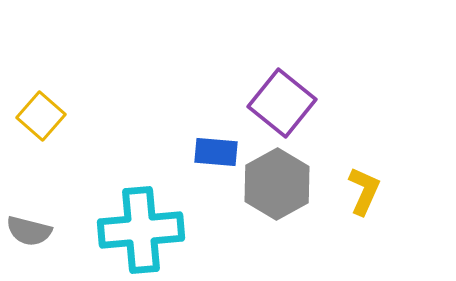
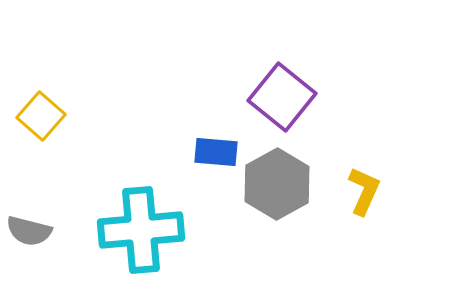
purple square: moved 6 px up
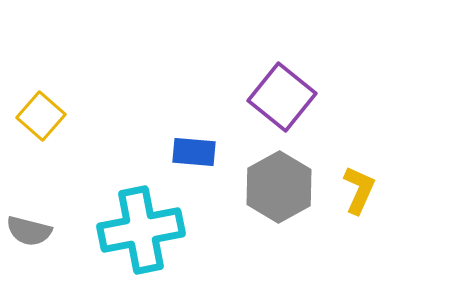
blue rectangle: moved 22 px left
gray hexagon: moved 2 px right, 3 px down
yellow L-shape: moved 5 px left, 1 px up
cyan cross: rotated 6 degrees counterclockwise
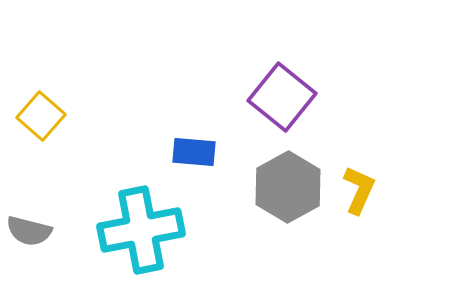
gray hexagon: moved 9 px right
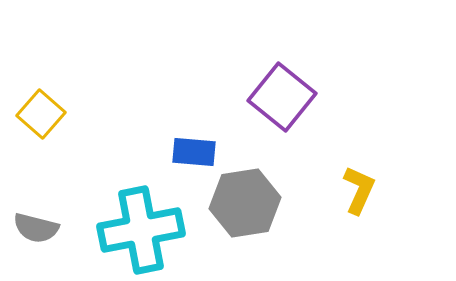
yellow square: moved 2 px up
gray hexagon: moved 43 px left, 16 px down; rotated 20 degrees clockwise
gray semicircle: moved 7 px right, 3 px up
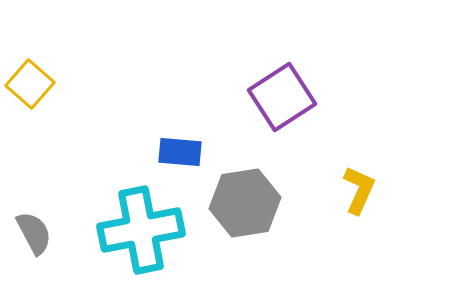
purple square: rotated 18 degrees clockwise
yellow square: moved 11 px left, 30 px up
blue rectangle: moved 14 px left
gray semicircle: moved 2 px left, 5 px down; rotated 132 degrees counterclockwise
